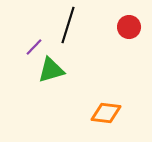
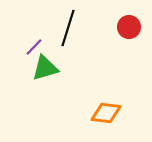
black line: moved 3 px down
green triangle: moved 6 px left, 2 px up
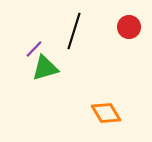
black line: moved 6 px right, 3 px down
purple line: moved 2 px down
orange diamond: rotated 52 degrees clockwise
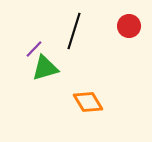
red circle: moved 1 px up
orange diamond: moved 18 px left, 11 px up
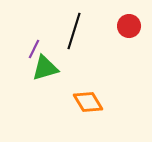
purple line: rotated 18 degrees counterclockwise
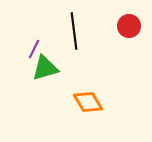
black line: rotated 24 degrees counterclockwise
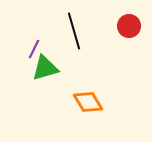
black line: rotated 9 degrees counterclockwise
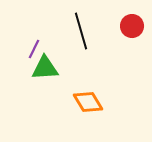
red circle: moved 3 px right
black line: moved 7 px right
green triangle: rotated 12 degrees clockwise
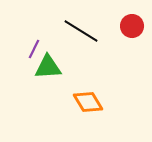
black line: rotated 42 degrees counterclockwise
green triangle: moved 3 px right, 1 px up
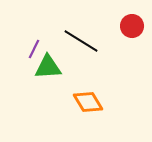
black line: moved 10 px down
